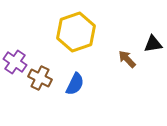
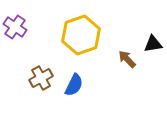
yellow hexagon: moved 5 px right, 3 px down
purple cross: moved 35 px up
brown cross: moved 1 px right; rotated 35 degrees clockwise
blue semicircle: moved 1 px left, 1 px down
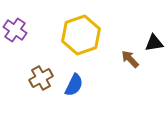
purple cross: moved 3 px down
black triangle: moved 1 px right, 1 px up
brown arrow: moved 3 px right
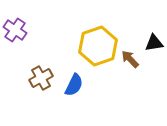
yellow hexagon: moved 17 px right, 11 px down
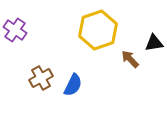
yellow hexagon: moved 16 px up
blue semicircle: moved 1 px left
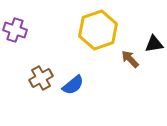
purple cross: rotated 15 degrees counterclockwise
black triangle: moved 1 px down
blue semicircle: rotated 25 degrees clockwise
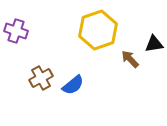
purple cross: moved 1 px right, 1 px down
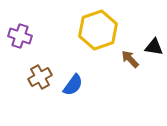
purple cross: moved 4 px right, 5 px down
black triangle: moved 3 px down; rotated 18 degrees clockwise
brown cross: moved 1 px left, 1 px up
blue semicircle: rotated 15 degrees counterclockwise
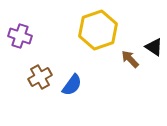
black triangle: rotated 24 degrees clockwise
blue semicircle: moved 1 px left
